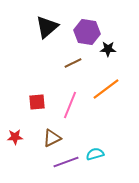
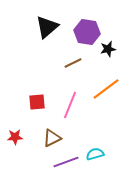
black star: rotated 14 degrees counterclockwise
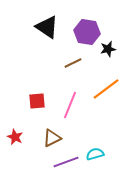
black triangle: rotated 45 degrees counterclockwise
red square: moved 1 px up
red star: rotated 28 degrees clockwise
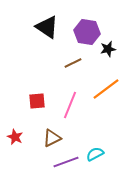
cyan semicircle: rotated 12 degrees counterclockwise
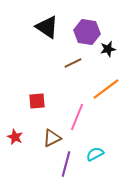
pink line: moved 7 px right, 12 px down
purple line: moved 2 px down; rotated 55 degrees counterclockwise
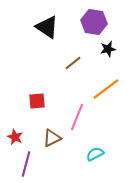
purple hexagon: moved 7 px right, 10 px up
brown line: rotated 12 degrees counterclockwise
purple line: moved 40 px left
